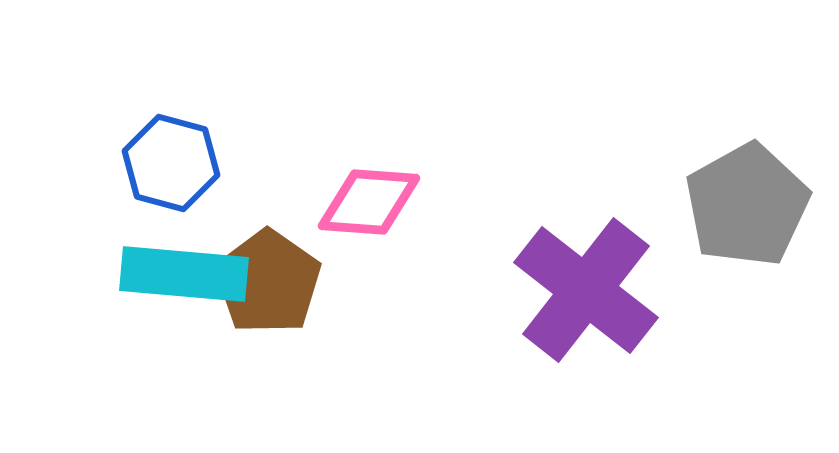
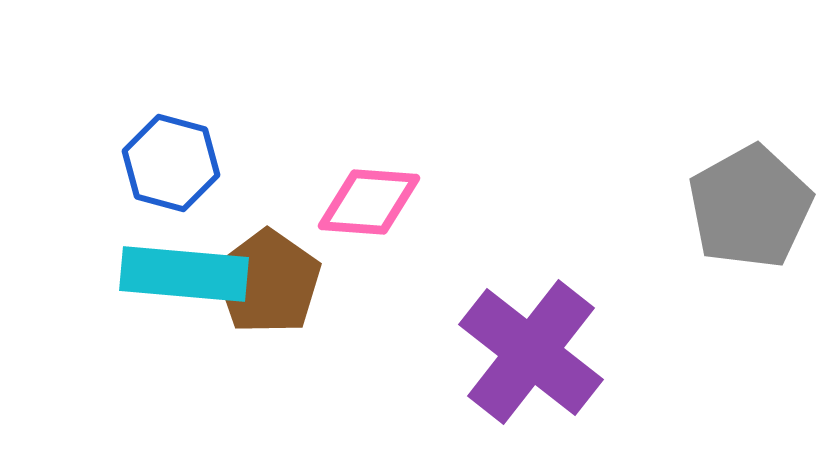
gray pentagon: moved 3 px right, 2 px down
purple cross: moved 55 px left, 62 px down
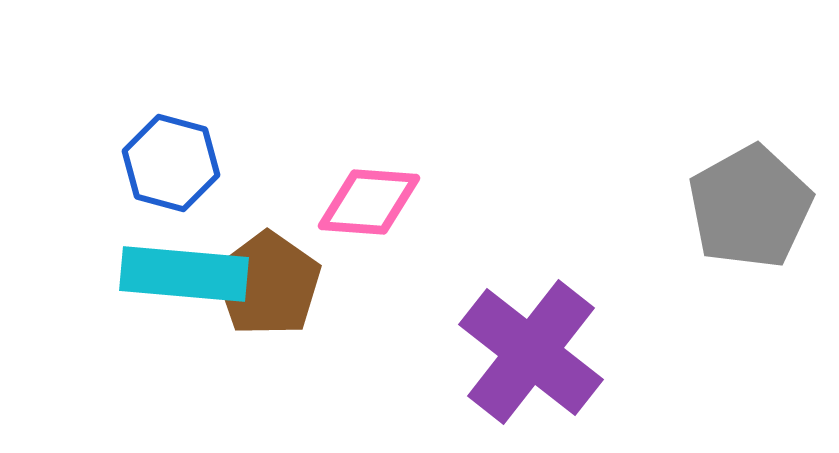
brown pentagon: moved 2 px down
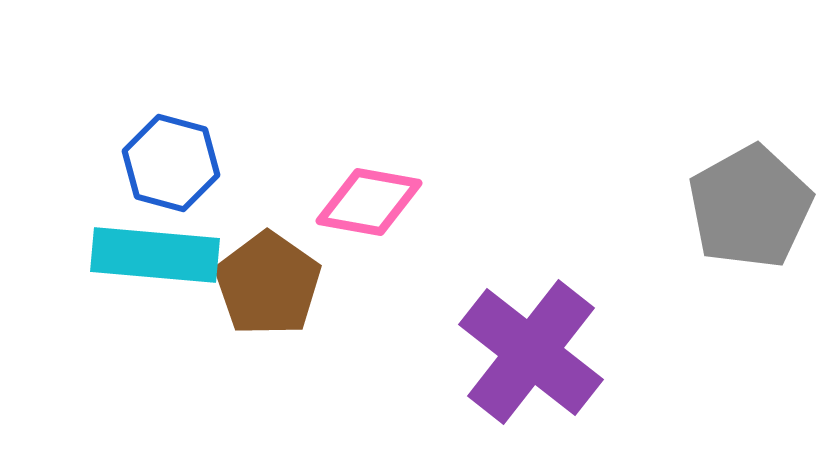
pink diamond: rotated 6 degrees clockwise
cyan rectangle: moved 29 px left, 19 px up
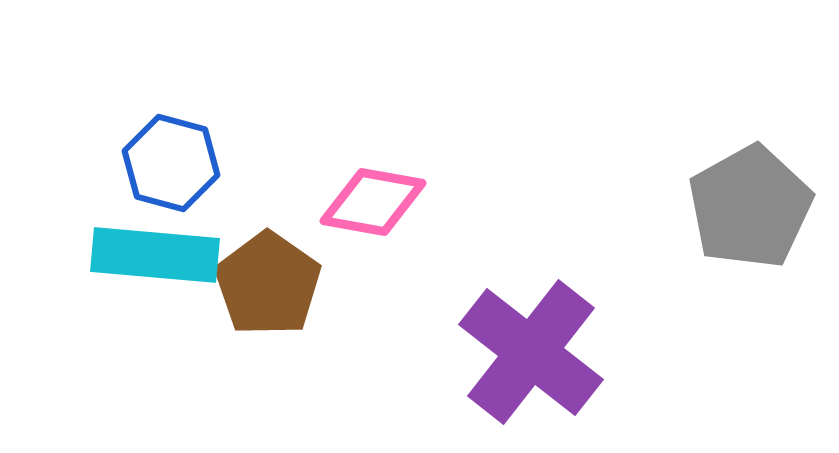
pink diamond: moved 4 px right
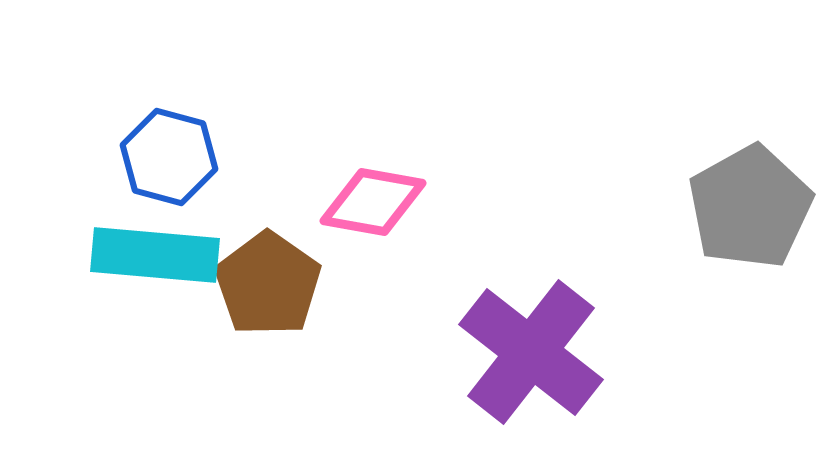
blue hexagon: moved 2 px left, 6 px up
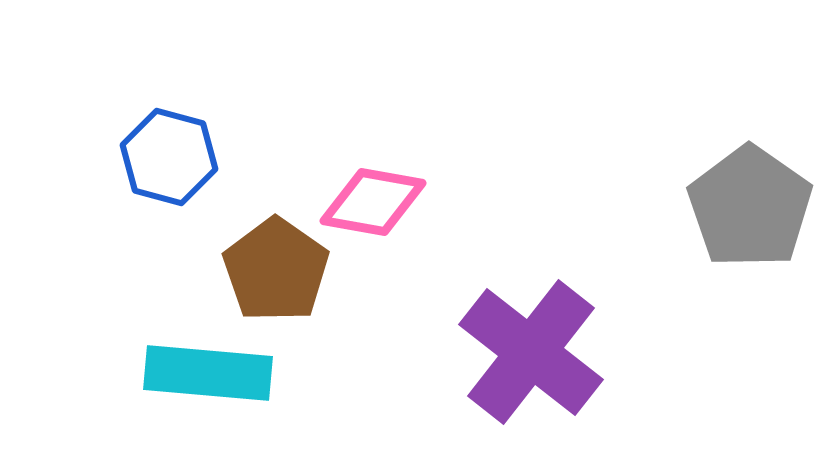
gray pentagon: rotated 8 degrees counterclockwise
cyan rectangle: moved 53 px right, 118 px down
brown pentagon: moved 8 px right, 14 px up
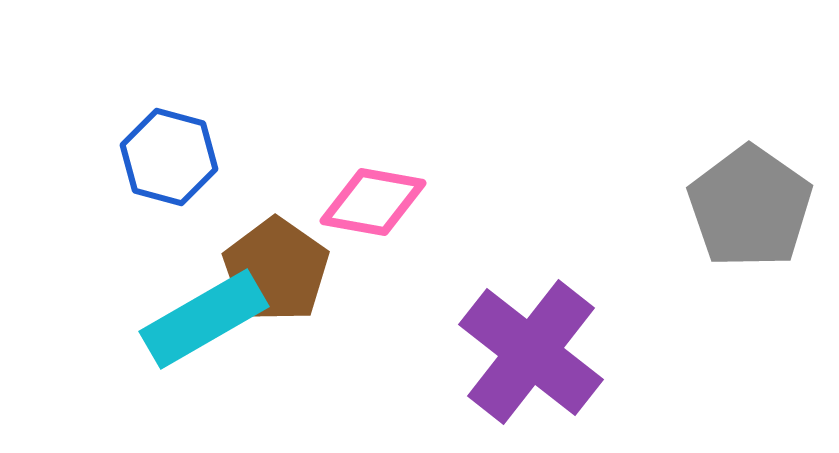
cyan rectangle: moved 4 px left, 54 px up; rotated 35 degrees counterclockwise
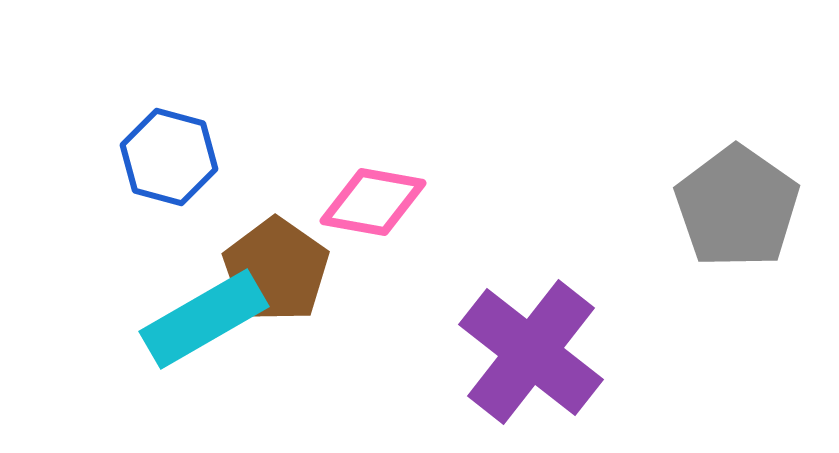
gray pentagon: moved 13 px left
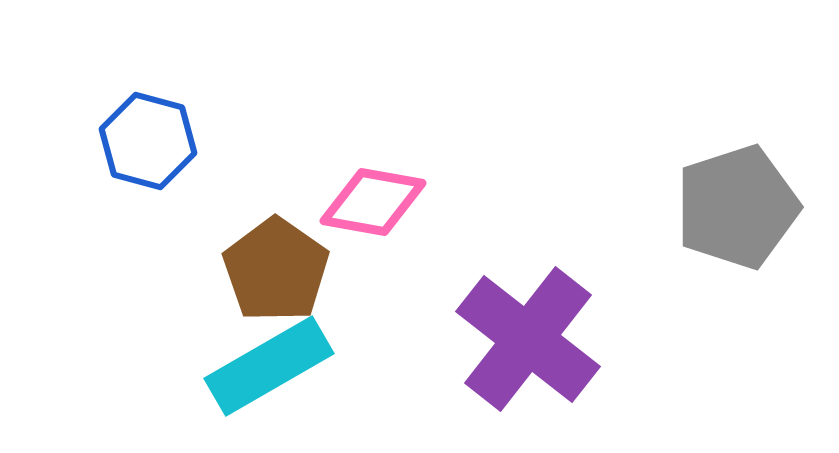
blue hexagon: moved 21 px left, 16 px up
gray pentagon: rotated 19 degrees clockwise
cyan rectangle: moved 65 px right, 47 px down
purple cross: moved 3 px left, 13 px up
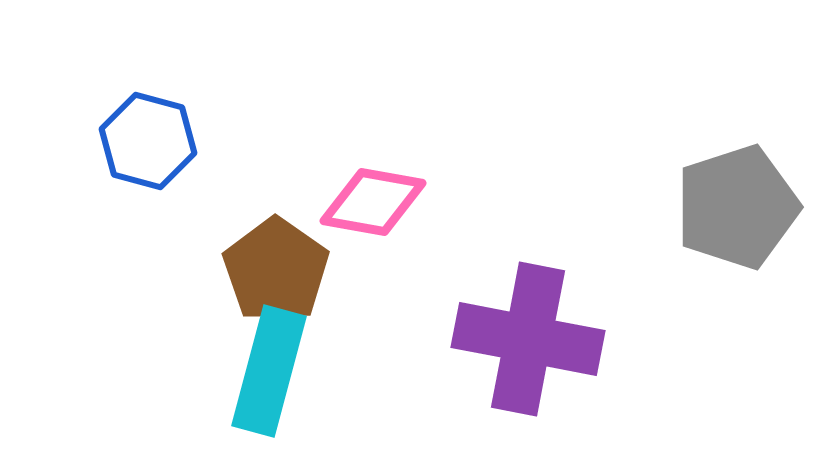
purple cross: rotated 27 degrees counterclockwise
cyan rectangle: moved 5 px down; rotated 45 degrees counterclockwise
